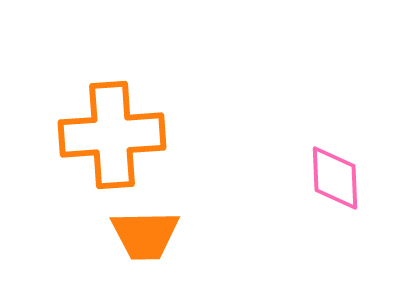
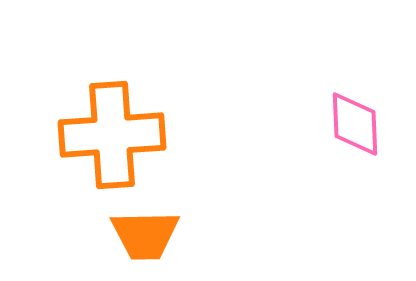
pink diamond: moved 20 px right, 54 px up
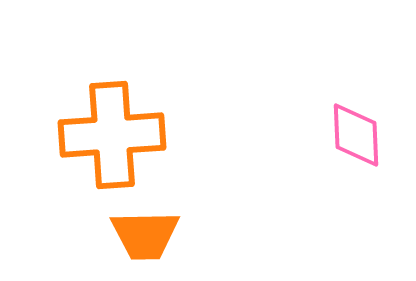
pink diamond: moved 1 px right, 11 px down
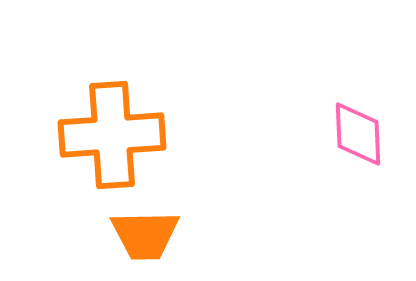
pink diamond: moved 2 px right, 1 px up
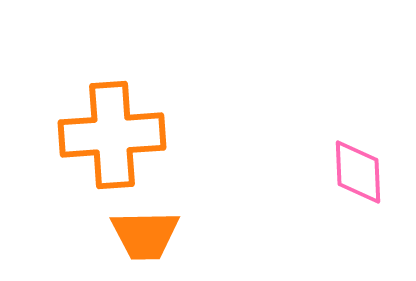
pink diamond: moved 38 px down
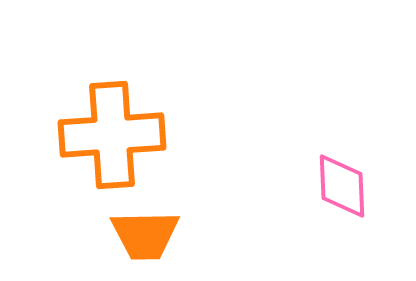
pink diamond: moved 16 px left, 14 px down
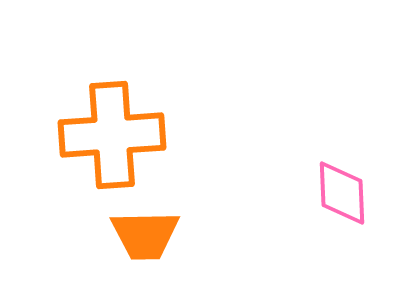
pink diamond: moved 7 px down
